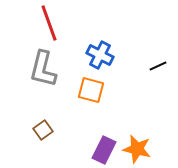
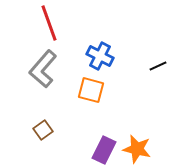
blue cross: moved 1 px down
gray L-shape: rotated 27 degrees clockwise
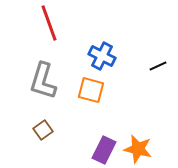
blue cross: moved 2 px right
gray L-shape: moved 12 px down; rotated 24 degrees counterclockwise
orange star: moved 1 px right
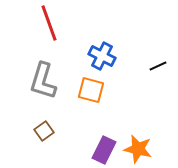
brown square: moved 1 px right, 1 px down
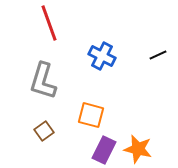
black line: moved 11 px up
orange square: moved 25 px down
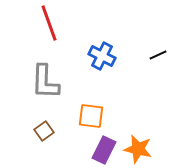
gray L-shape: moved 2 px right, 1 px down; rotated 15 degrees counterclockwise
orange square: moved 1 px down; rotated 8 degrees counterclockwise
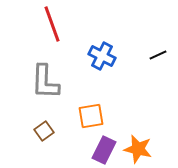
red line: moved 3 px right, 1 px down
orange square: rotated 16 degrees counterclockwise
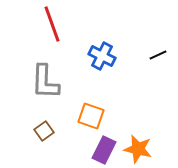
orange square: rotated 28 degrees clockwise
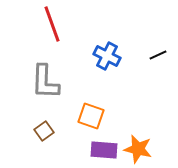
blue cross: moved 5 px right
purple rectangle: rotated 68 degrees clockwise
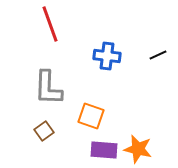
red line: moved 2 px left
blue cross: rotated 20 degrees counterclockwise
gray L-shape: moved 3 px right, 6 px down
